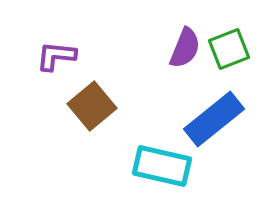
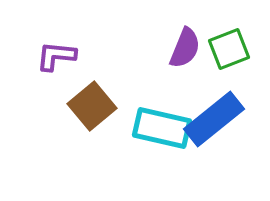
cyan rectangle: moved 38 px up
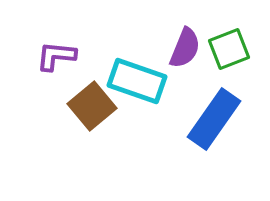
blue rectangle: rotated 16 degrees counterclockwise
cyan rectangle: moved 25 px left, 47 px up; rotated 6 degrees clockwise
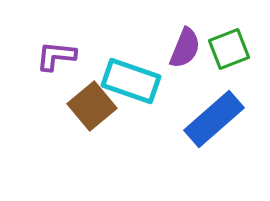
cyan rectangle: moved 6 px left
blue rectangle: rotated 14 degrees clockwise
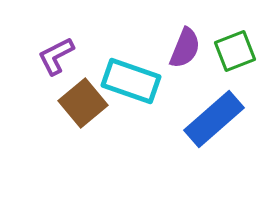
green square: moved 6 px right, 2 px down
purple L-shape: rotated 33 degrees counterclockwise
brown square: moved 9 px left, 3 px up
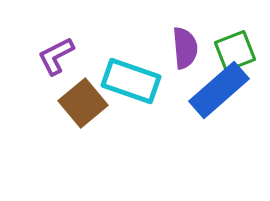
purple semicircle: rotated 27 degrees counterclockwise
blue rectangle: moved 5 px right, 29 px up
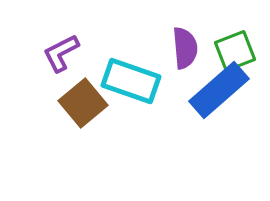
purple L-shape: moved 5 px right, 3 px up
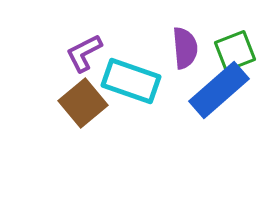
purple L-shape: moved 23 px right
